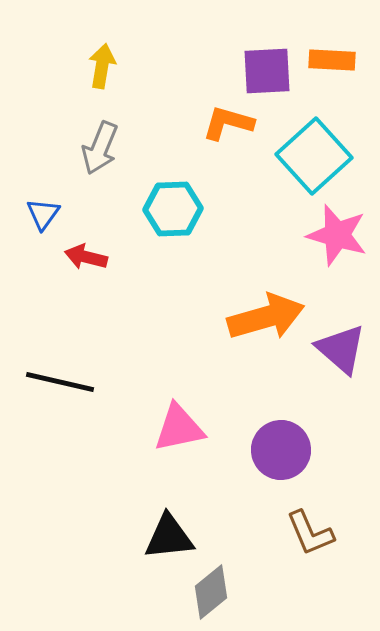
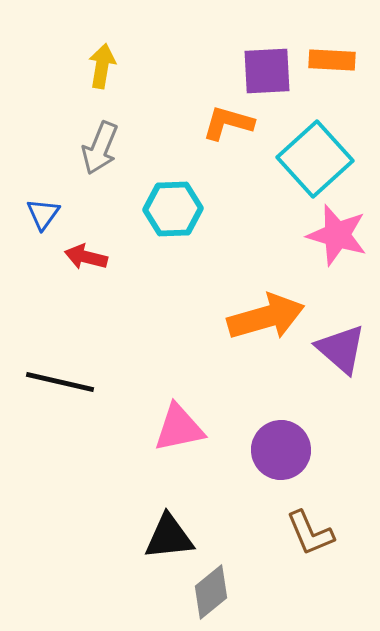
cyan square: moved 1 px right, 3 px down
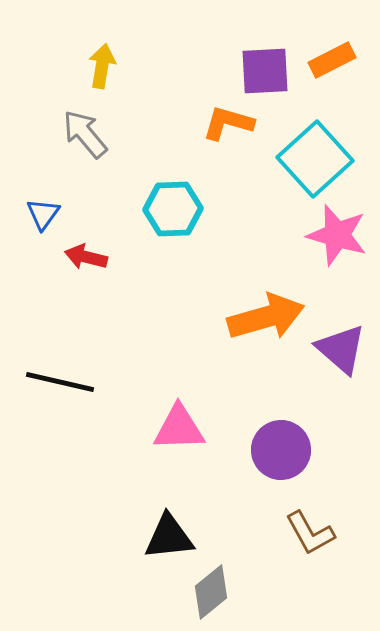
orange rectangle: rotated 30 degrees counterclockwise
purple square: moved 2 px left
gray arrow: moved 15 px left, 14 px up; rotated 118 degrees clockwise
pink triangle: rotated 10 degrees clockwise
brown L-shape: rotated 6 degrees counterclockwise
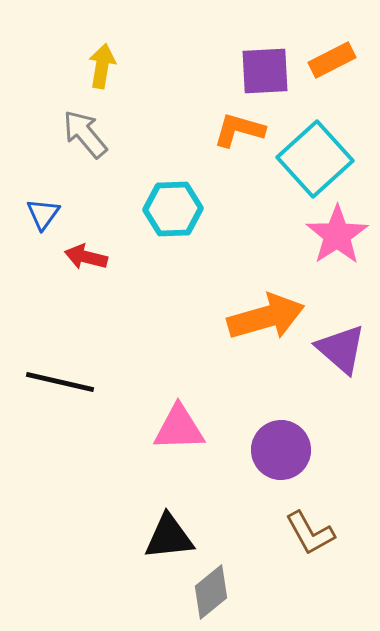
orange L-shape: moved 11 px right, 7 px down
pink star: rotated 22 degrees clockwise
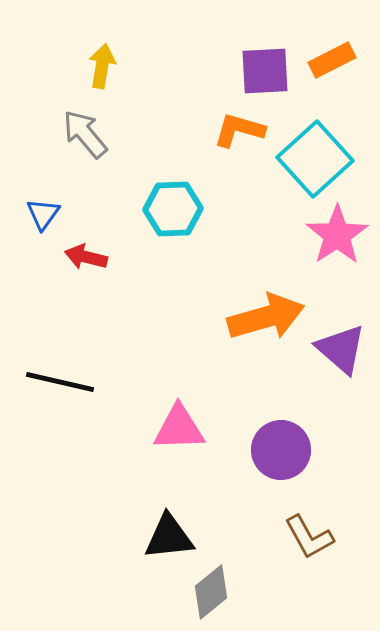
brown L-shape: moved 1 px left, 4 px down
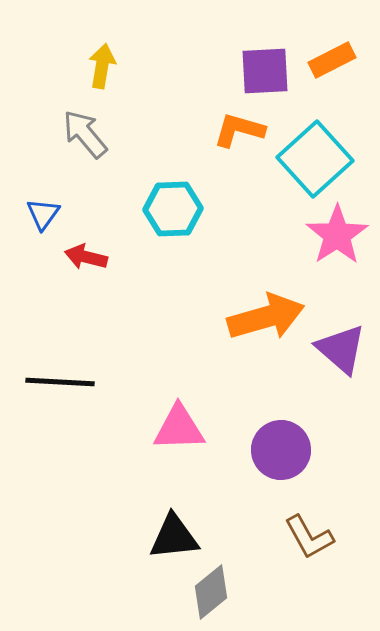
black line: rotated 10 degrees counterclockwise
black triangle: moved 5 px right
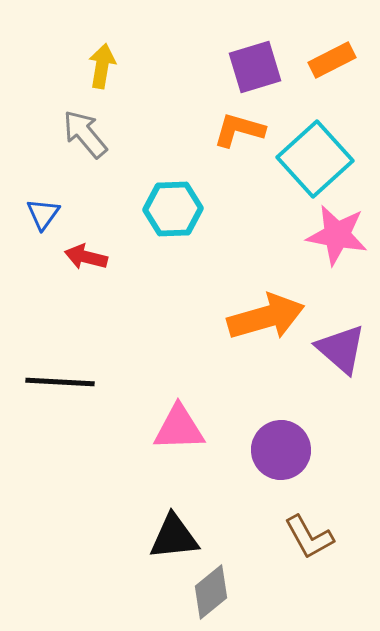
purple square: moved 10 px left, 4 px up; rotated 14 degrees counterclockwise
pink star: rotated 28 degrees counterclockwise
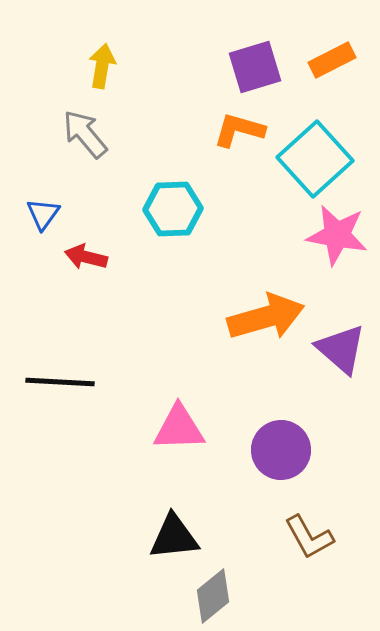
gray diamond: moved 2 px right, 4 px down
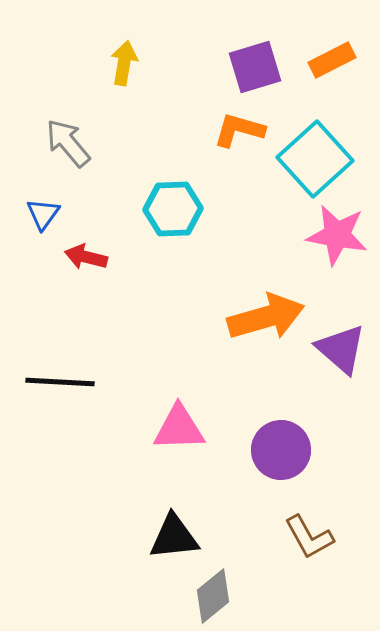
yellow arrow: moved 22 px right, 3 px up
gray arrow: moved 17 px left, 9 px down
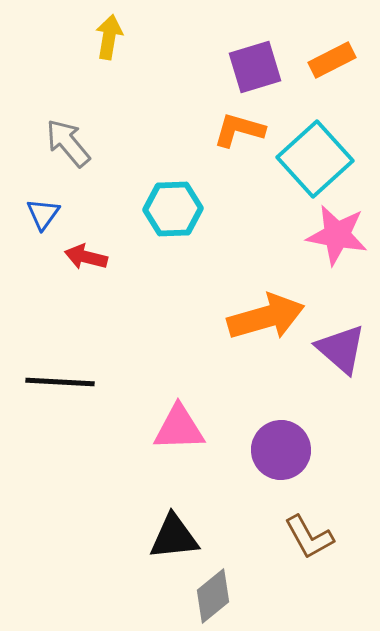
yellow arrow: moved 15 px left, 26 px up
